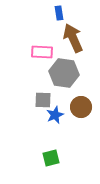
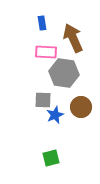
blue rectangle: moved 17 px left, 10 px down
pink rectangle: moved 4 px right
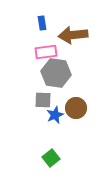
brown arrow: moved 3 px up; rotated 72 degrees counterclockwise
pink rectangle: rotated 10 degrees counterclockwise
gray hexagon: moved 8 px left
brown circle: moved 5 px left, 1 px down
green square: rotated 24 degrees counterclockwise
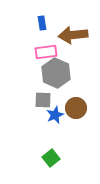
gray hexagon: rotated 16 degrees clockwise
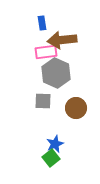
brown arrow: moved 11 px left, 5 px down
gray square: moved 1 px down
blue star: moved 29 px down
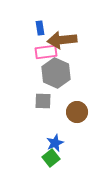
blue rectangle: moved 2 px left, 5 px down
brown circle: moved 1 px right, 4 px down
blue star: moved 1 px up
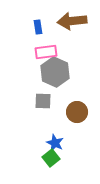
blue rectangle: moved 2 px left, 1 px up
brown arrow: moved 10 px right, 19 px up
gray hexagon: moved 1 px left, 1 px up
blue star: rotated 24 degrees counterclockwise
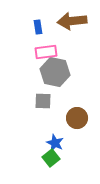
gray hexagon: rotated 12 degrees counterclockwise
brown circle: moved 6 px down
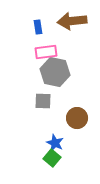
green square: moved 1 px right; rotated 12 degrees counterclockwise
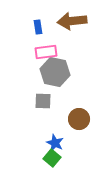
brown circle: moved 2 px right, 1 px down
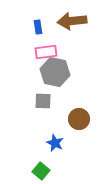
green square: moved 11 px left, 13 px down
